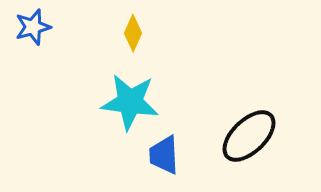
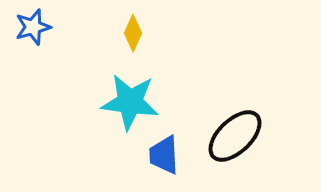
black ellipse: moved 14 px left
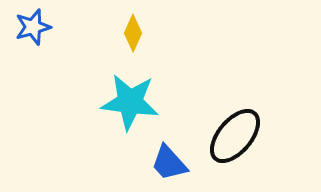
black ellipse: rotated 6 degrees counterclockwise
blue trapezoid: moved 5 px right, 8 px down; rotated 39 degrees counterclockwise
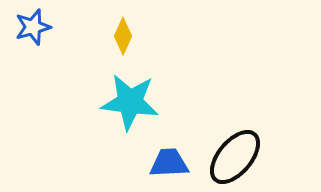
yellow diamond: moved 10 px left, 3 px down
black ellipse: moved 21 px down
blue trapezoid: rotated 129 degrees clockwise
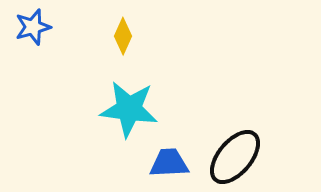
cyan star: moved 1 px left, 7 px down
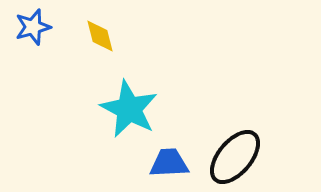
yellow diamond: moved 23 px left; rotated 39 degrees counterclockwise
cyan star: rotated 20 degrees clockwise
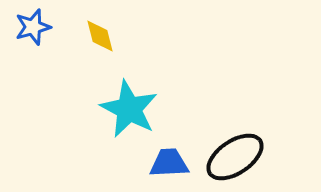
black ellipse: rotated 16 degrees clockwise
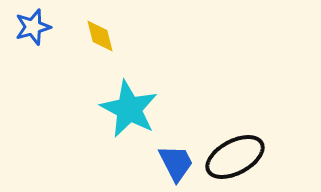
black ellipse: rotated 6 degrees clockwise
blue trapezoid: moved 7 px right; rotated 66 degrees clockwise
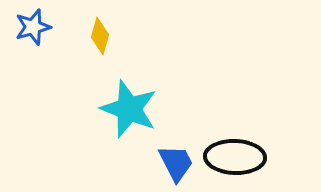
yellow diamond: rotated 30 degrees clockwise
cyan star: rotated 6 degrees counterclockwise
black ellipse: rotated 30 degrees clockwise
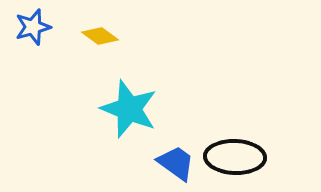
yellow diamond: rotated 69 degrees counterclockwise
blue trapezoid: rotated 27 degrees counterclockwise
